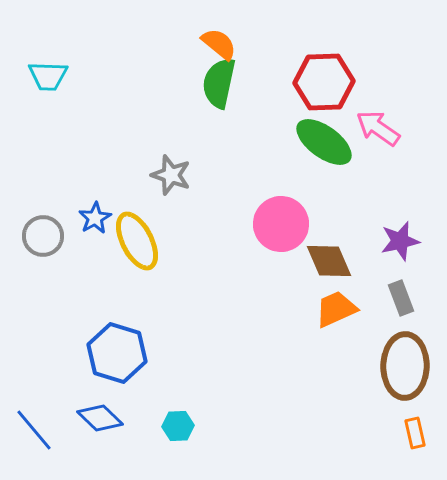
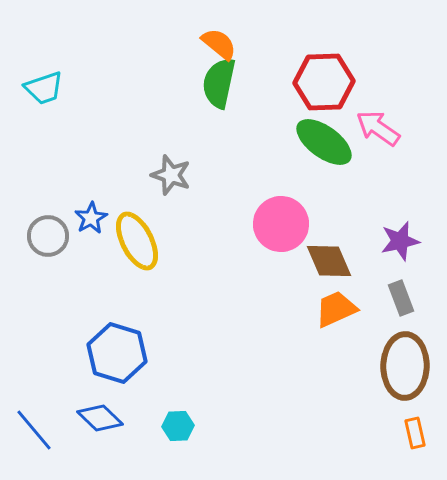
cyan trapezoid: moved 4 px left, 12 px down; rotated 21 degrees counterclockwise
blue star: moved 4 px left
gray circle: moved 5 px right
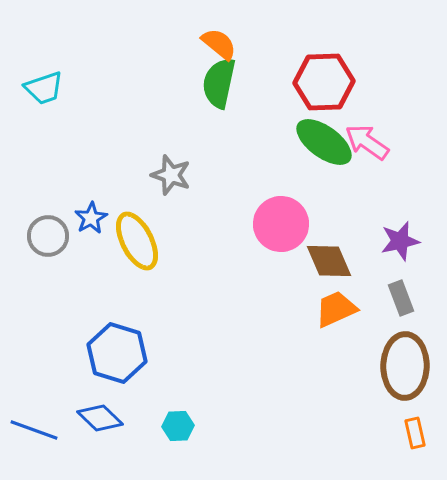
pink arrow: moved 11 px left, 14 px down
blue line: rotated 30 degrees counterclockwise
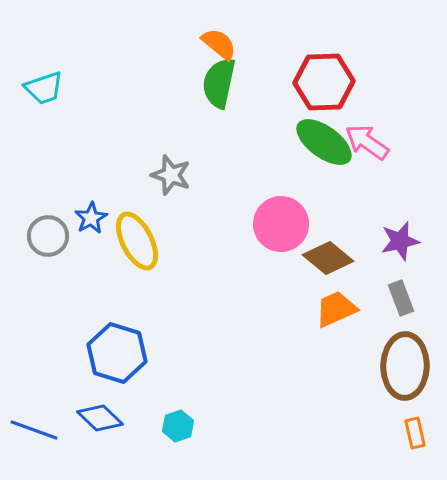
brown diamond: moved 1 px left, 3 px up; rotated 27 degrees counterclockwise
cyan hexagon: rotated 16 degrees counterclockwise
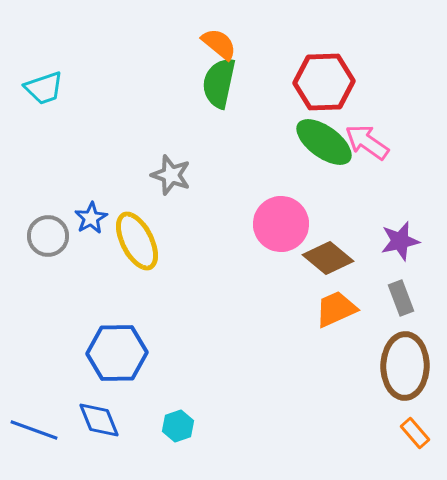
blue hexagon: rotated 18 degrees counterclockwise
blue diamond: moved 1 px left, 2 px down; rotated 24 degrees clockwise
orange rectangle: rotated 28 degrees counterclockwise
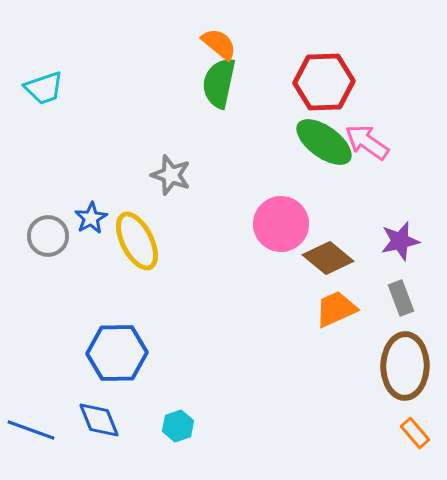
blue line: moved 3 px left
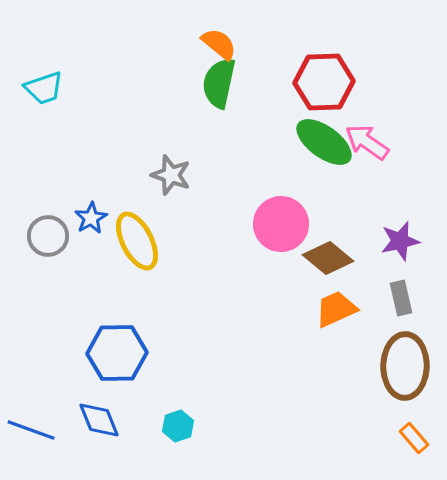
gray rectangle: rotated 8 degrees clockwise
orange rectangle: moved 1 px left, 5 px down
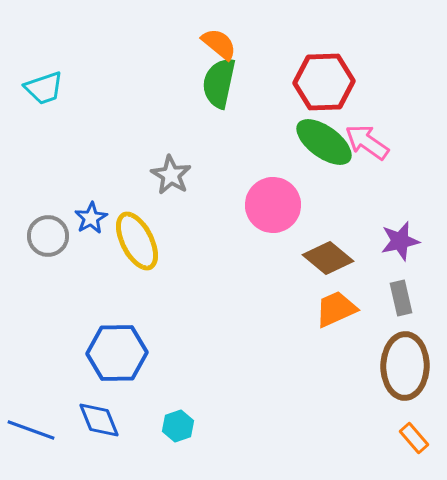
gray star: rotated 12 degrees clockwise
pink circle: moved 8 px left, 19 px up
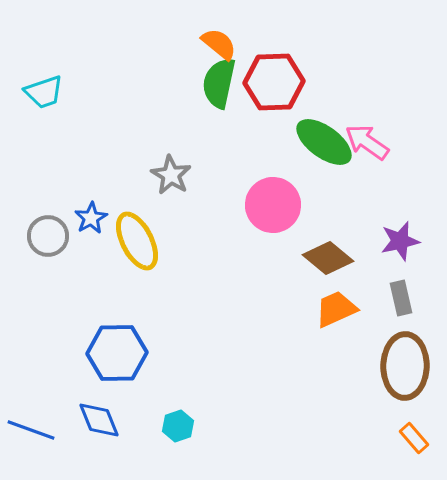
red hexagon: moved 50 px left
cyan trapezoid: moved 4 px down
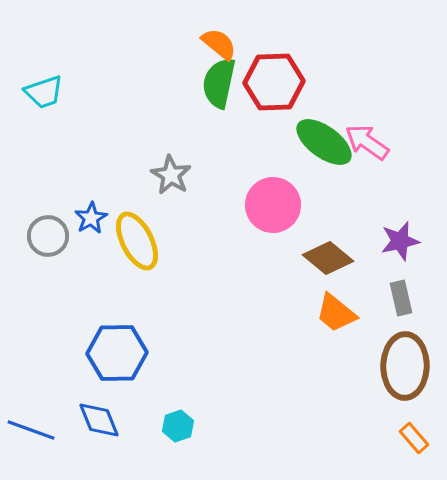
orange trapezoid: moved 4 px down; rotated 117 degrees counterclockwise
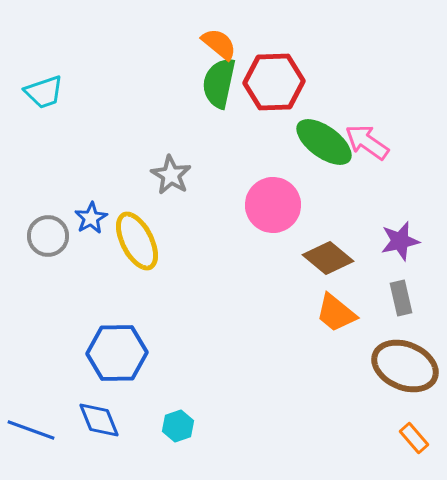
brown ellipse: rotated 68 degrees counterclockwise
